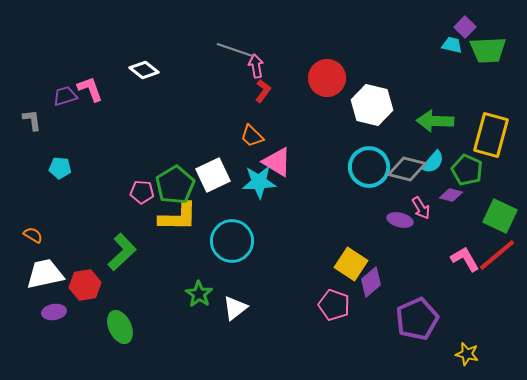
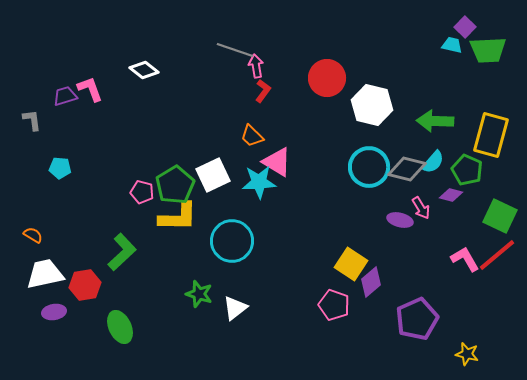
pink pentagon at (142, 192): rotated 10 degrees clockwise
green star at (199, 294): rotated 16 degrees counterclockwise
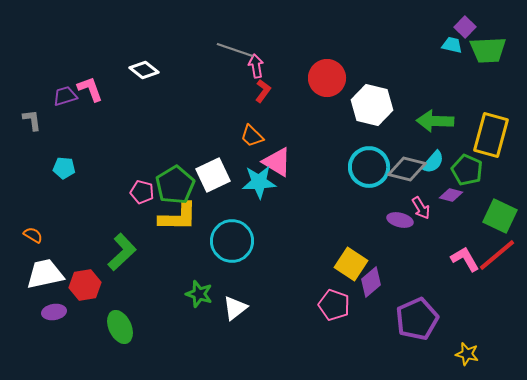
cyan pentagon at (60, 168): moved 4 px right
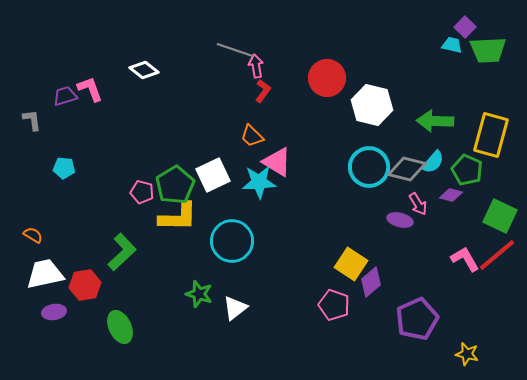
pink arrow at (421, 208): moved 3 px left, 4 px up
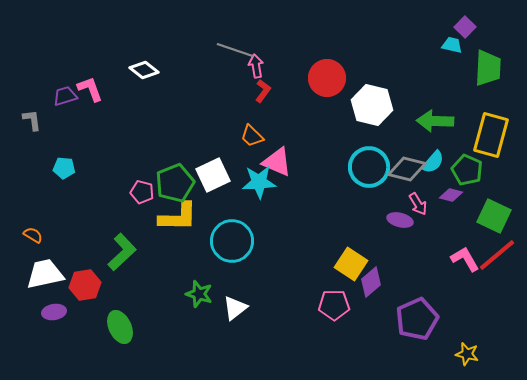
green trapezoid at (488, 50): moved 18 px down; rotated 84 degrees counterclockwise
pink triangle at (277, 162): rotated 8 degrees counterclockwise
green pentagon at (175, 185): moved 2 px up; rotated 9 degrees clockwise
green square at (500, 216): moved 6 px left
pink pentagon at (334, 305): rotated 20 degrees counterclockwise
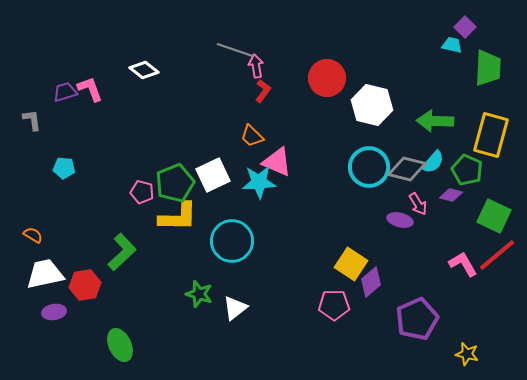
purple trapezoid at (65, 96): moved 4 px up
pink L-shape at (465, 259): moved 2 px left, 5 px down
green ellipse at (120, 327): moved 18 px down
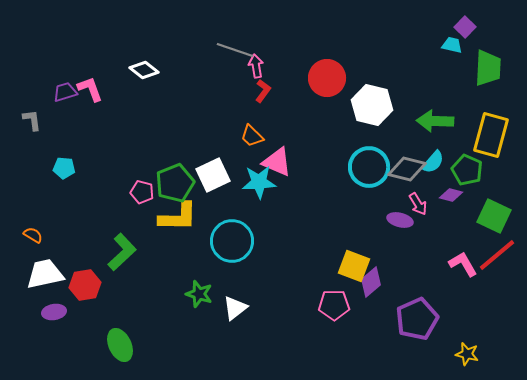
yellow square at (351, 264): moved 3 px right, 2 px down; rotated 12 degrees counterclockwise
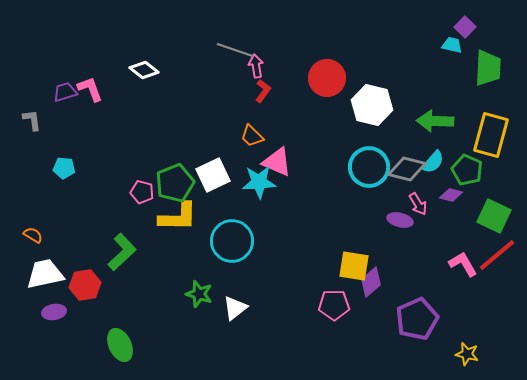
yellow square at (354, 266): rotated 12 degrees counterclockwise
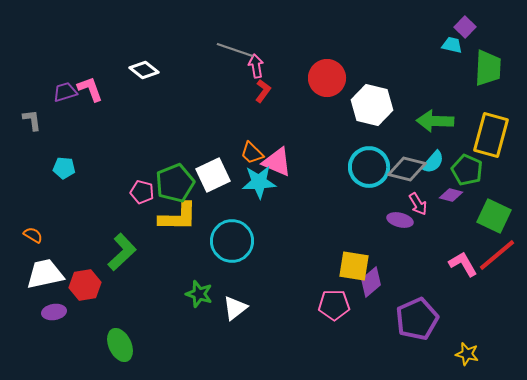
orange trapezoid at (252, 136): moved 17 px down
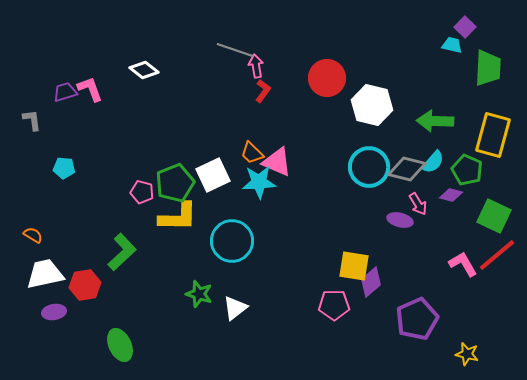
yellow rectangle at (491, 135): moved 2 px right
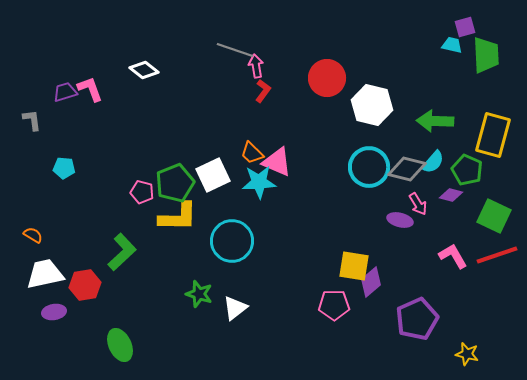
purple square at (465, 27): rotated 30 degrees clockwise
green trapezoid at (488, 68): moved 2 px left, 13 px up; rotated 6 degrees counterclockwise
red line at (497, 255): rotated 21 degrees clockwise
pink L-shape at (463, 264): moved 10 px left, 8 px up
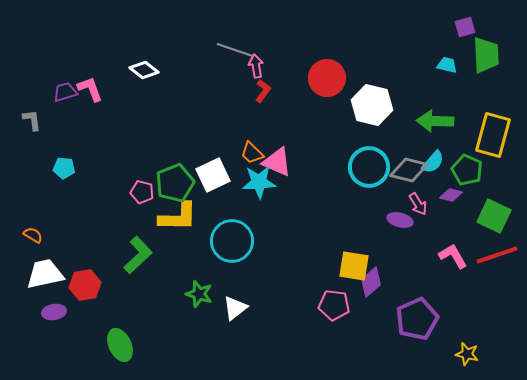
cyan trapezoid at (452, 45): moved 5 px left, 20 px down
gray diamond at (407, 169): moved 2 px right, 1 px down
green L-shape at (122, 252): moved 16 px right, 3 px down
pink pentagon at (334, 305): rotated 8 degrees clockwise
